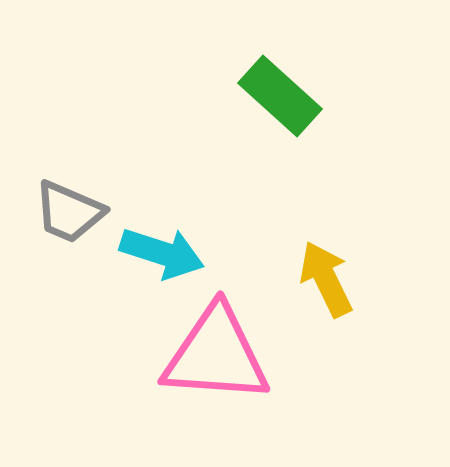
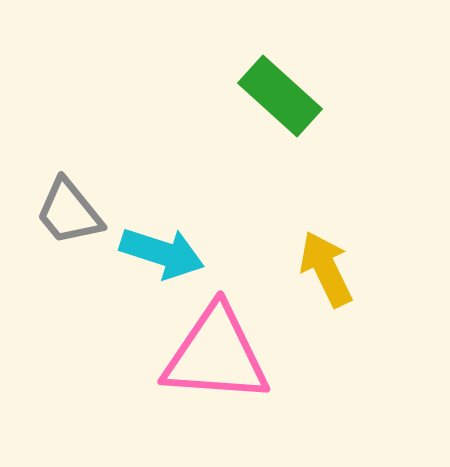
gray trapezoid: rotated 28 degrees clockwise
yellow arrow: moved 10 px up
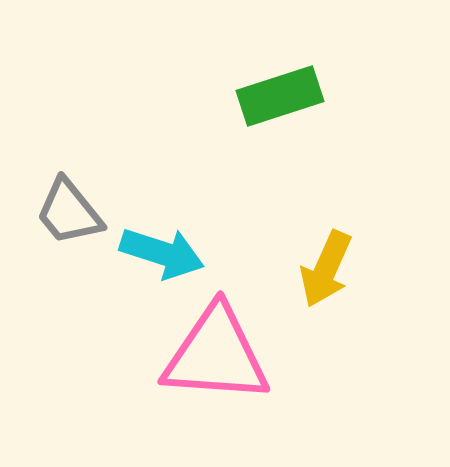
green rectangle: rotated 60 degrees counterclockwise
yellow arrow: rotated 130 degrees counterclockwise
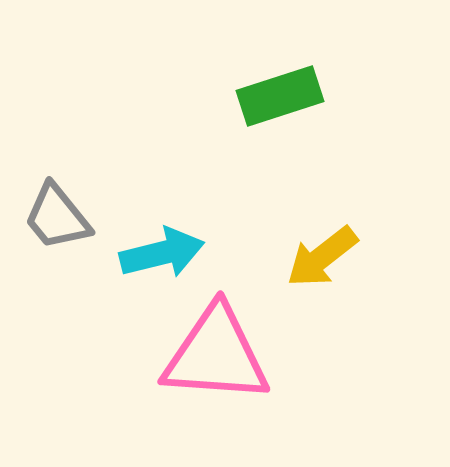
gray trapezoid: moved 12 px left, 5 px down
cyan arrow: rotated 32 degrees counterclockwise
yellow arrow: moved 4 px left, 12 px up; rotated 28 degrees clockwise
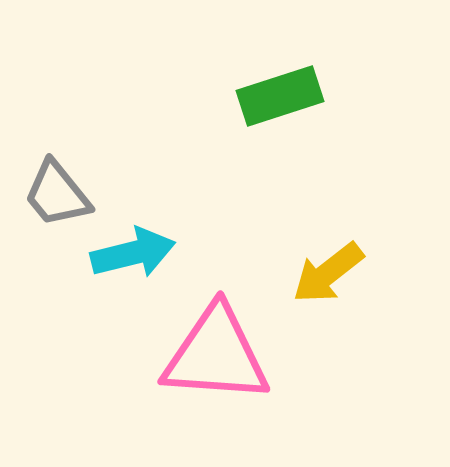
gray trapezoid: moved 23 px up
cyan arrow: moved 29 px left
yellow arrow: moved 6 px right, 16 px down
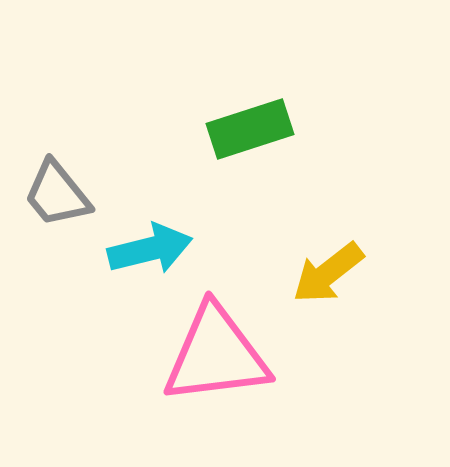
green rectangle: moved 30 px left, 33 px down
cyan arrow: moved 17 px right, 4 px up
pink triangle: rotated 11 degrees counterclockwise
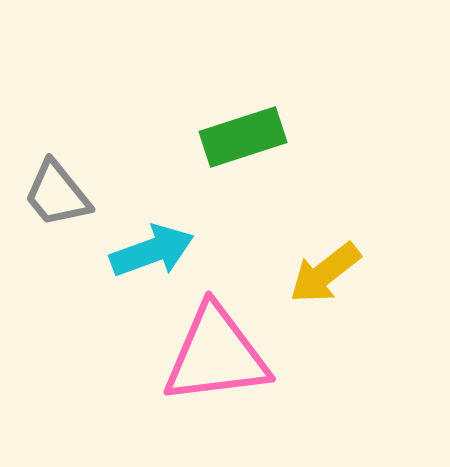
green rectangle: moved 7 px left, 8 px down
cyan arrow: moved 2 px right, 2 px down; rotated 6 degrees counterclockwise
yellow arrow: moved 3 px left
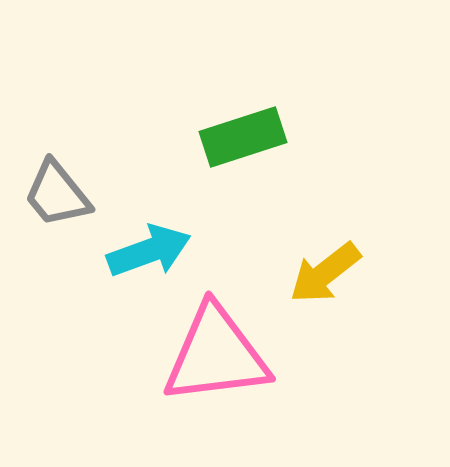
cyan arrow: moved 3 px left
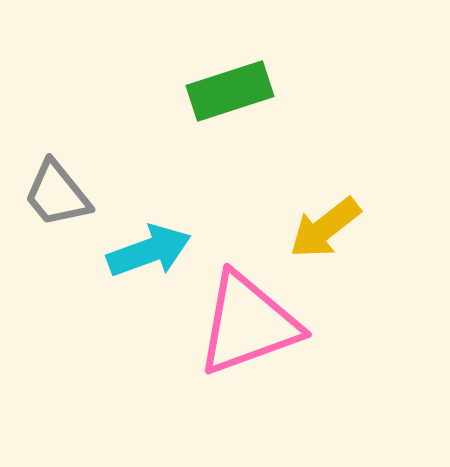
green rectangle: moved 13 px left, 46 px up
yellow arrow: moved 45 px up
pink triangle: moved 32 px right, 31 px up; rotated 13 degrees counterclockwise
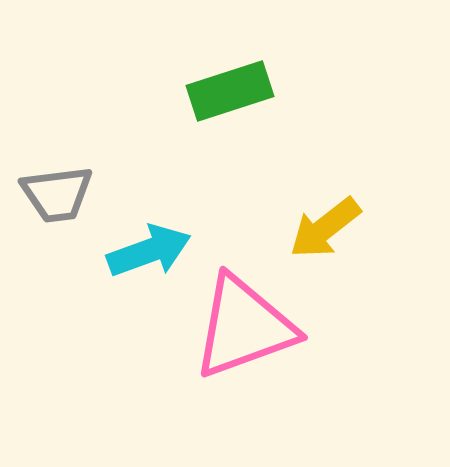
gray trapezoid: rotated 58 degrees counterclockwise
pink triangle: moved 4 px left, 3 px down
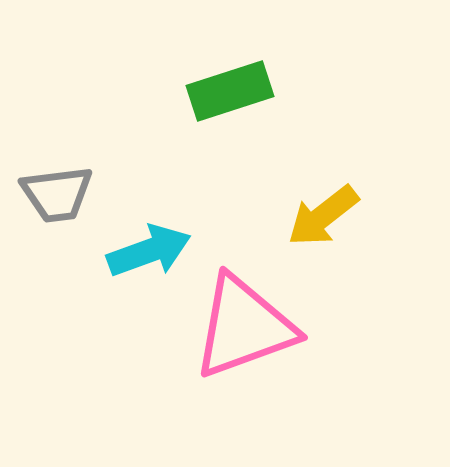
yellow arrow: moved 2 px left, 12 px up
